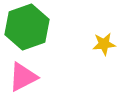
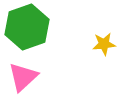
pink triangle: rotated 16 degrees counterclockwise
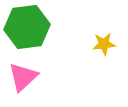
green hexagon: rotated 12 degrees clockwise
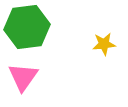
pink triangle: rotated 12 degrees counterclockwise
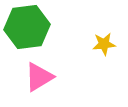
pink triangle: moved 16 px right; rotated 24 degrees clockwise
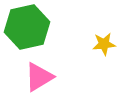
green hexagon: rotated 6 degrees counterclockwise
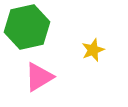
yellow star: moved 11 px left, 6 px down; rotated 15 degrees counterclockwise
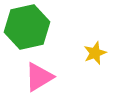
yellow star: moved 2 px right, 3 px down
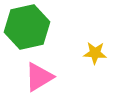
yellow star: rotated 25 degrees clockwise
